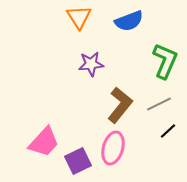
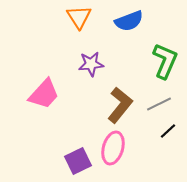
pink trapezoid: moved 48 px up
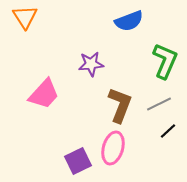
orange triangle: moved 54 px left
brown L-shape: rotated 18 degrees counterclockwise
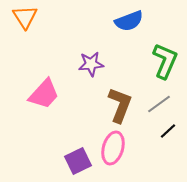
gray line: rotated 10 degrees counterclockwise
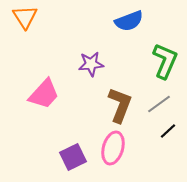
purple square: moved 5 px left, 4 px up
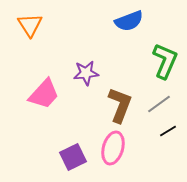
orange triangle: moved 5 px right, 8 px down
purple star: moved 5 px left, 9 px down
black line: rotated 12 degrees clockwise
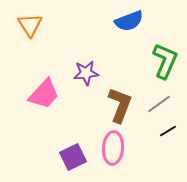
pink ellipse: rotated 12 degrees counterclockwise
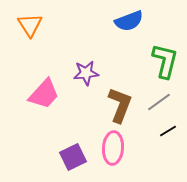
green L-shape: rotated 9 degrees counterclockwise
gray line: moved 2 px up
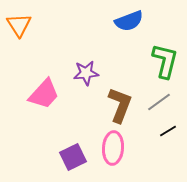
orange triangle: moved 11 px left
